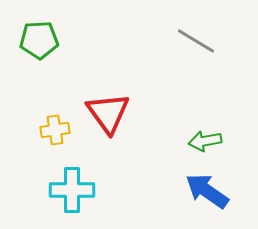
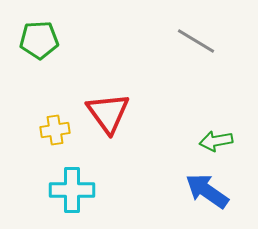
green arrow: moved 11 px right
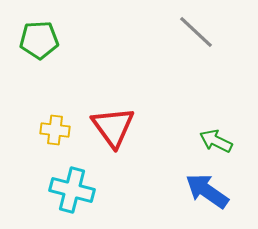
gray line: moved 9 px up; rotated 12 degrees clockwise
red triangle: moved 5 px right, 14 px down
yellow cross: rotated 16 degrees clockwise
green arrow: rotated 36 degrees clockwise
cyan cross: rotated 15 degrees clockwise
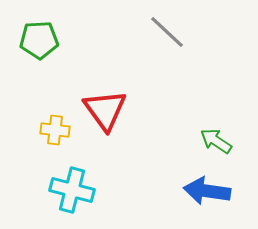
gray line: moved 29 px left
red triangle: moved 8 px left, 17 px up
green arrow: rotated 8 degrees clockwise
blue arrow: rotated 27 degrees counterclockwise
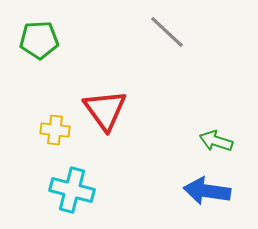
green arrow: rotated 16 degrees counterclockwise
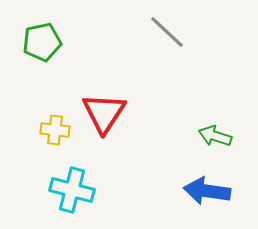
green pentagon: moved 3 px right, 2 px down; rotated 9 degrees counterclockwise
red triangle: moved 1 px left, 3 px down; rotated 9 degrees clockwise
green arrow: moved 1 px left, 5 px up
